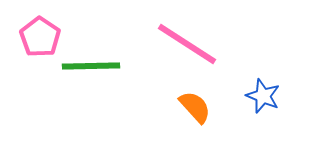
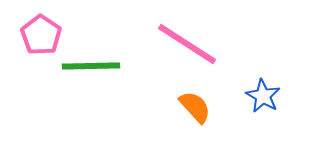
pink pentagon: moved 1 px right, 2 px up
blue star: rotated 8 degrees clockwise
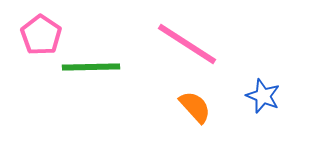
green line: moved 1 px down
blue star: rotated 8 degrees counterclockwise
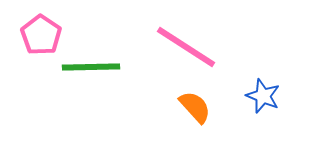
pink line: moved 1 px left, 3 px down
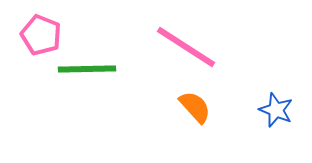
pink pentagon: rotated 12 degrees counterclockwise
green line: moved 4 px left, 2 px down
blue star: moved 13 px right, 14 px down
